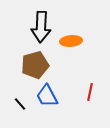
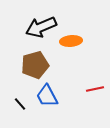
black arrow: rotated 64 degrees clockwise
red line: moved 5 px right, 3 px up; rotated 66 degrees clockwise
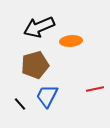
black arrow: moved 2 px left
blue trapezoid: rotated 55 degrees clockwise
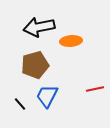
black arrow: rotated 12 degrees clockwise
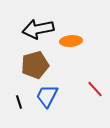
black arrow: moved 1 px left, 2 px down
red line: rotated 60 degrees clockwise
black line: moved 1 px left, 2 px up; rotated 24 degrees clockwise
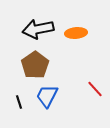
orange ellipse: moved 5 px right, 8 px up
brown pentagon: rotated 20 degrees counterclockwise
